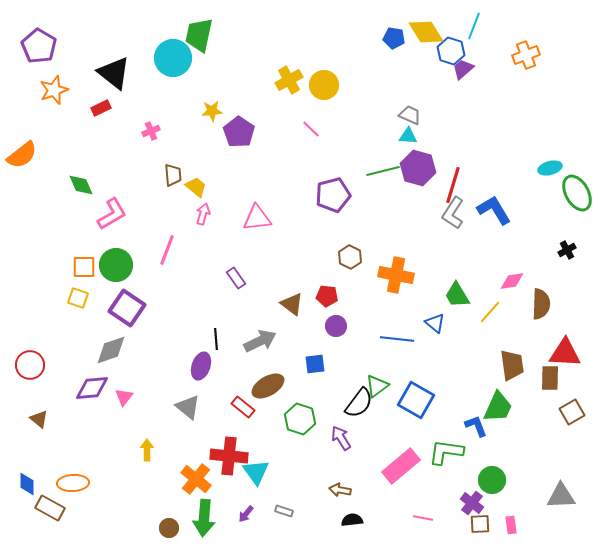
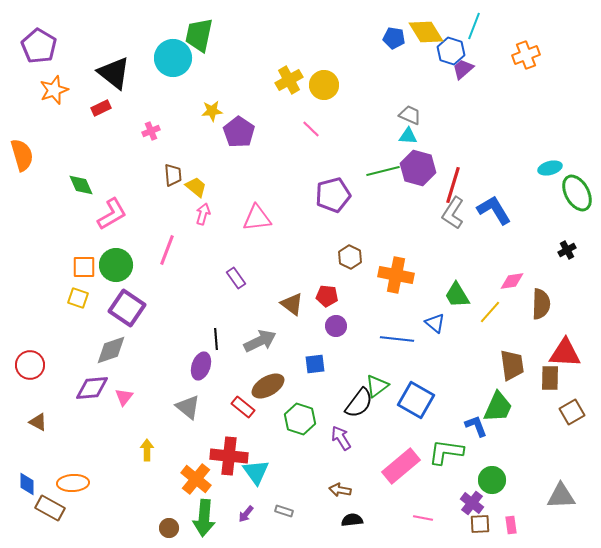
orange semicircle at (22, 155): rotated 68 degrees counterclockwise
brown triangle at (39, 419): moved 1 px left, 3 px down; rotated 12 degrees counterclockwise
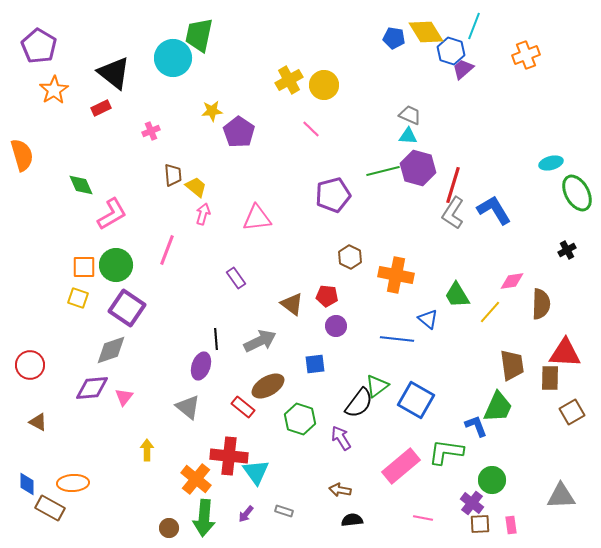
orange star at (54, 90): rotated 12 degrees counterclockwise
cyan ellipse at (550, 168): moved 1 px right, 5 px up
blue triangle at (435, 323): moved 7 px left, 4 px up
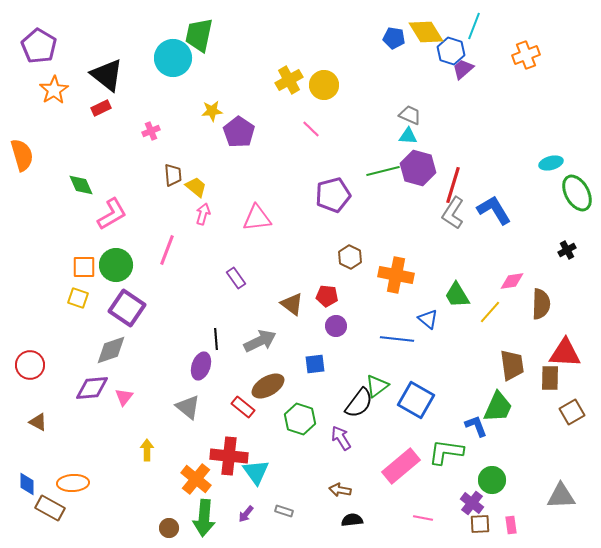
black triangle at (114, 73): moved 7 px left, 2 px down
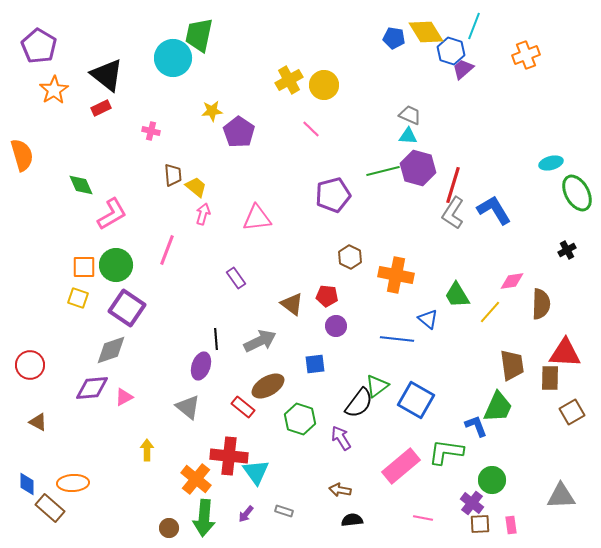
pink cross at (151, 131): rotated 36 degrees clockwise
pink triangle at (124, 397): rotated 24 degrees clockwise
brown rectangle at (50, 508): rotated 12 degrees clockwise
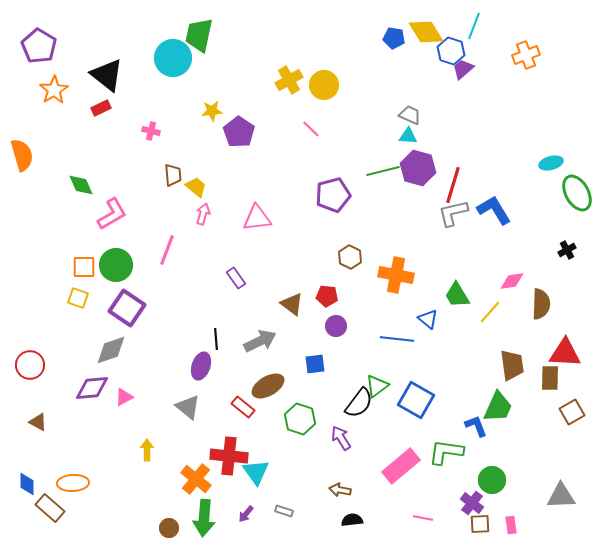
gray L-shape at (453, 213): rotated 44 degrees clockwise
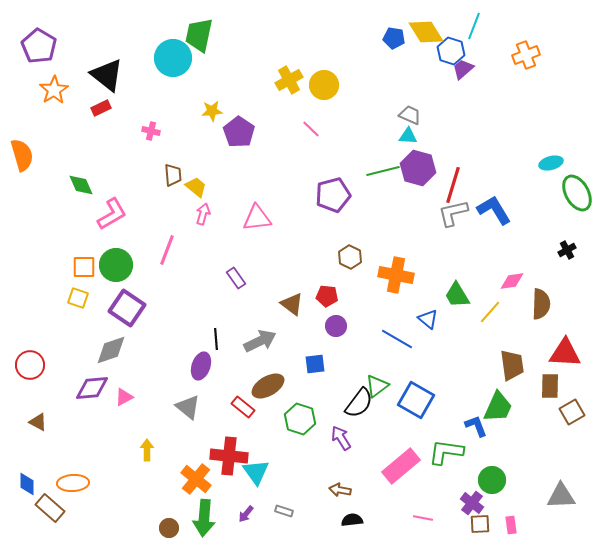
blue line at (397, 339): rotated 24 degrees clockwise
brown rectangle at (550, 378): moved 8 px down
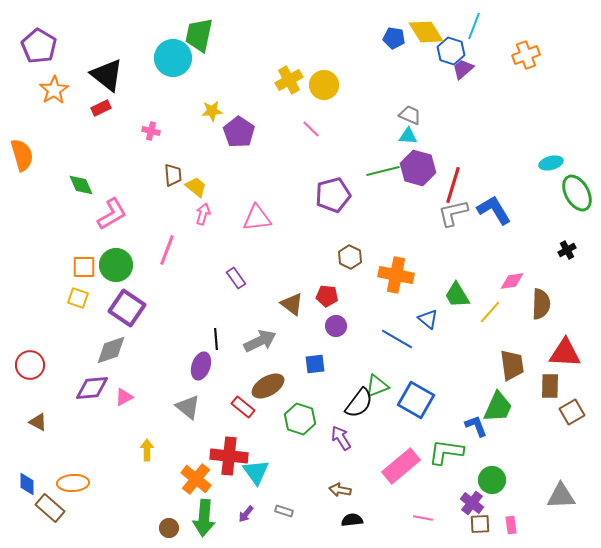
green triangle at (377, 386): rotated 15 degrees clockwise
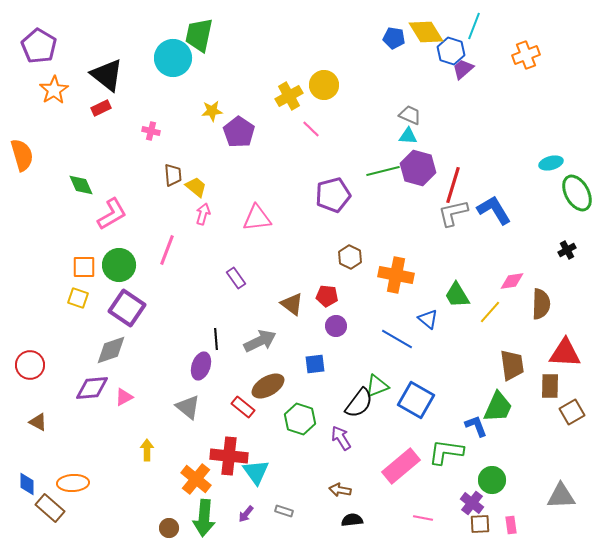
yellow cross at (289, 80): moved 16 px down
green circle at (116, 265): moved 3 px right
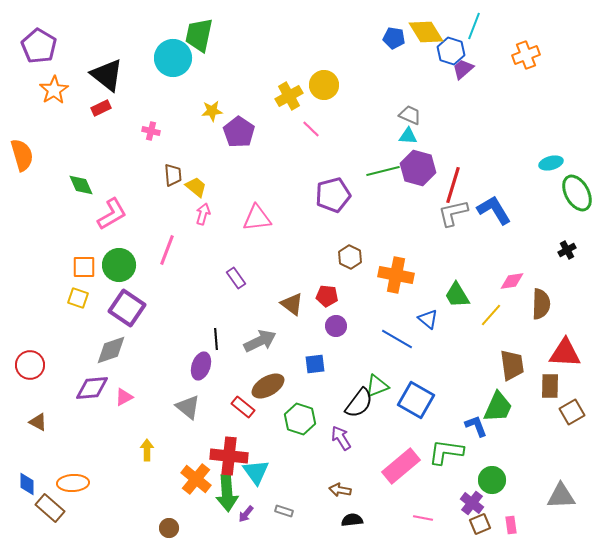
yellow line at (490, 312): moved 1 px right, 3 px down
green arrow at (204, 518): moved 23 px right, 25 px up; rotated 9 degrees counterclockwise
brown square at (480, 524): rotated 20 degrees counterclockwise
